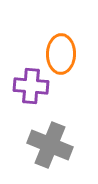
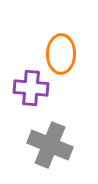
purple cross: moved 2 px down
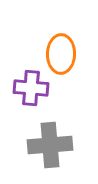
gray cross: rotated 27 degrees counterclockwise
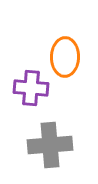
orange ellipse: moved 4 px right, 3 px down
